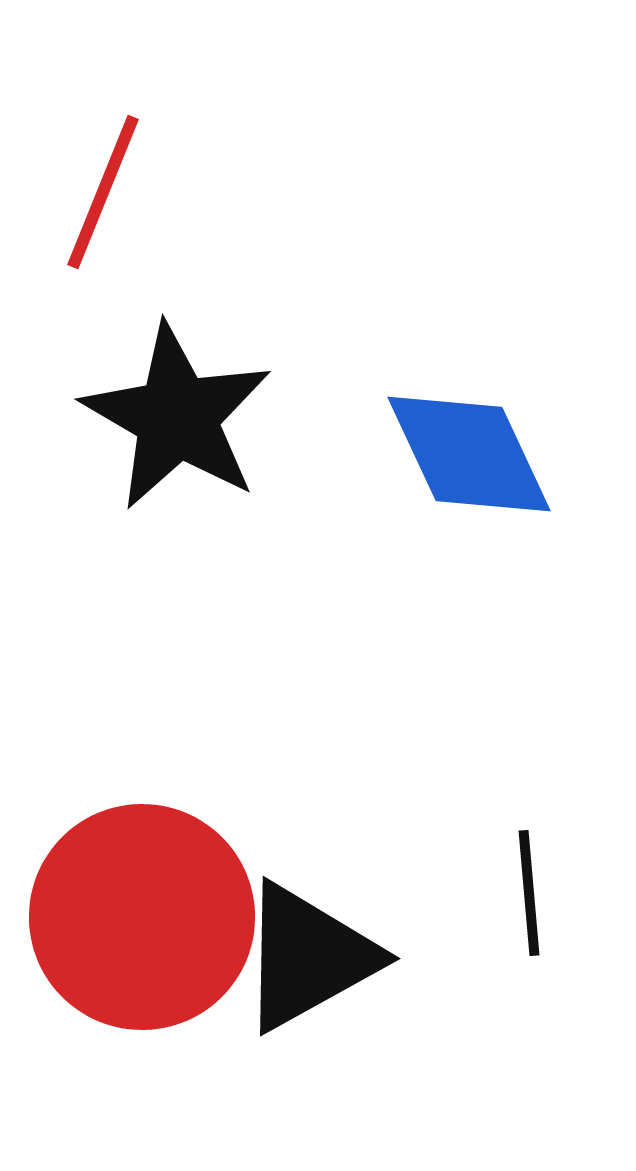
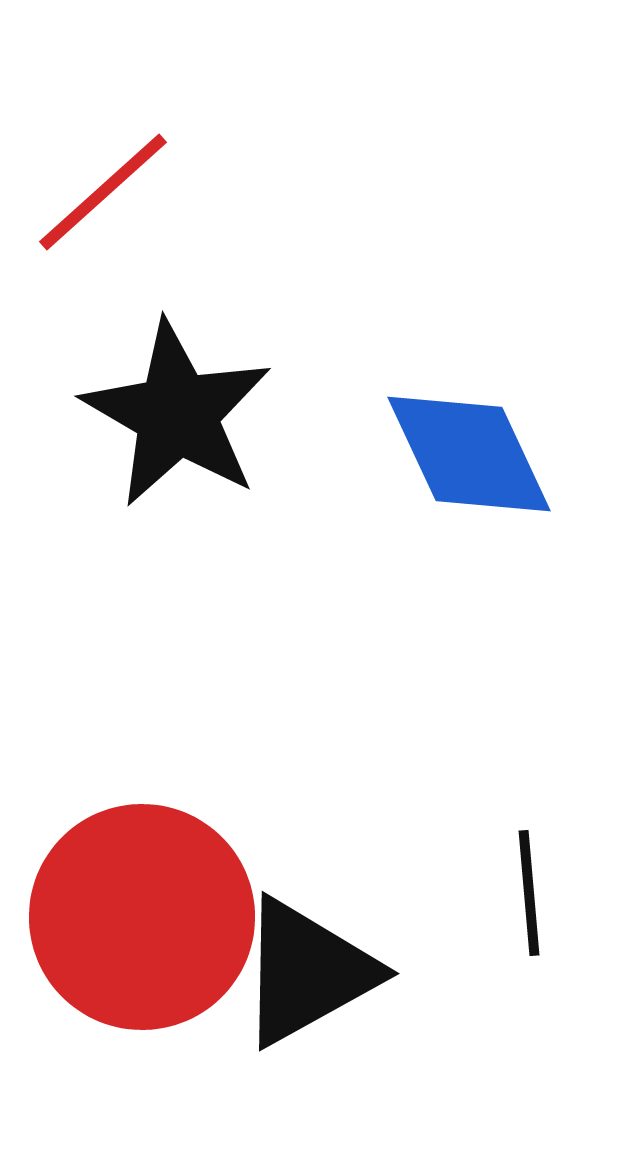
red line: rotated 26 degrees clockwise
black star: moved 3 px up
black triangle: moved 1 px left, 15 px down
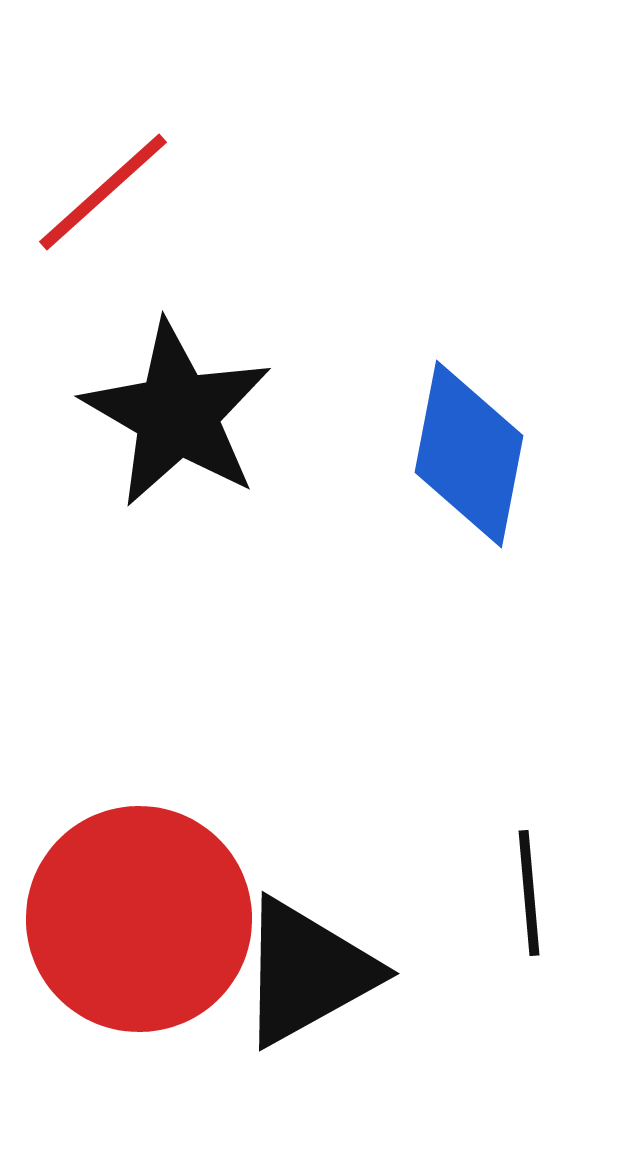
blue diamond: rotated 36 degrees clockwise
red circle: moved 3 px left, 2 px down
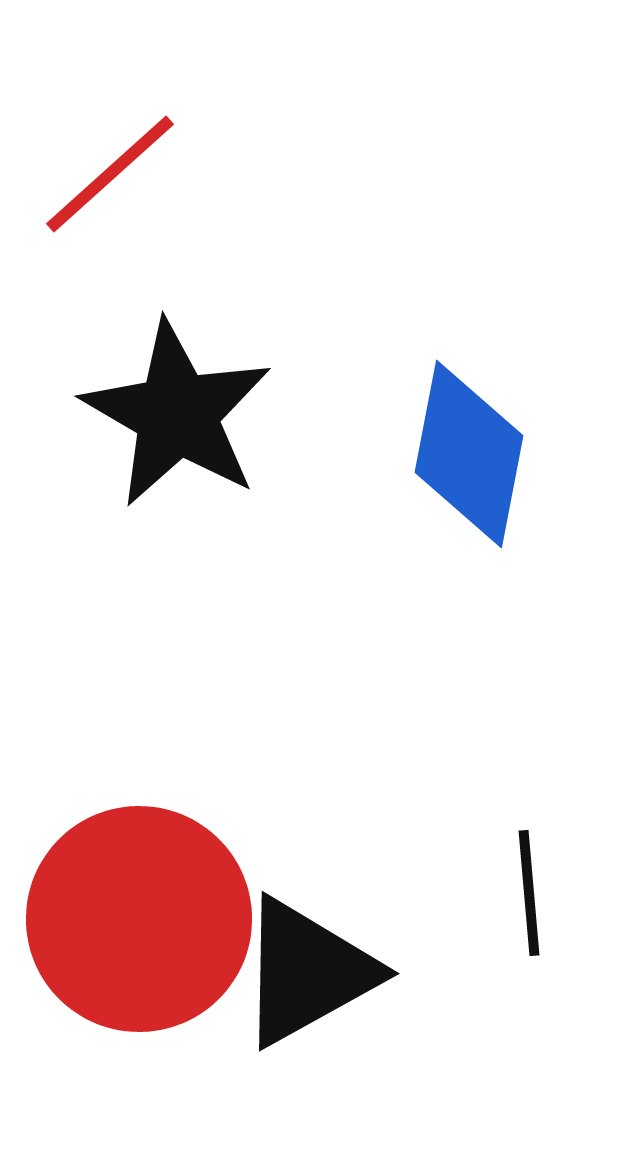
red line: moved 7 px right, 18 px up
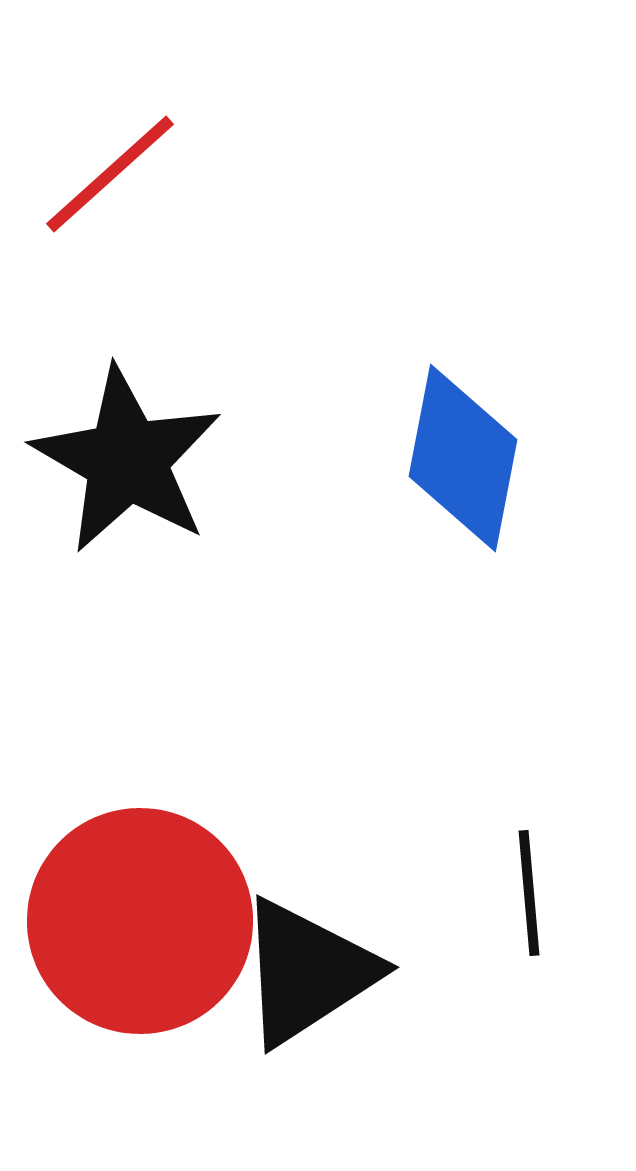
black star: moved 50 px left, 46 px down
blue diamond: moved 6 px left, 4 px down
red circle: moved 1 px right, 2 px down
black triangle: rotated 4 degrees counterclockwise
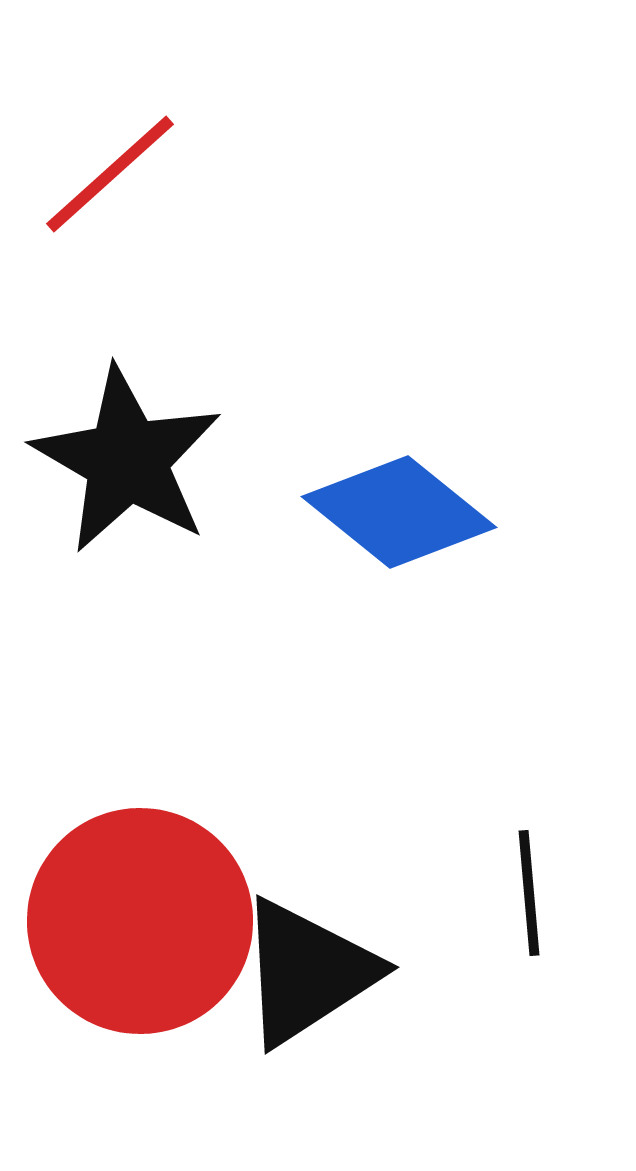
blue diamond: moved 64 px left, 54 px down; rotated 62 degrees counterclockwise
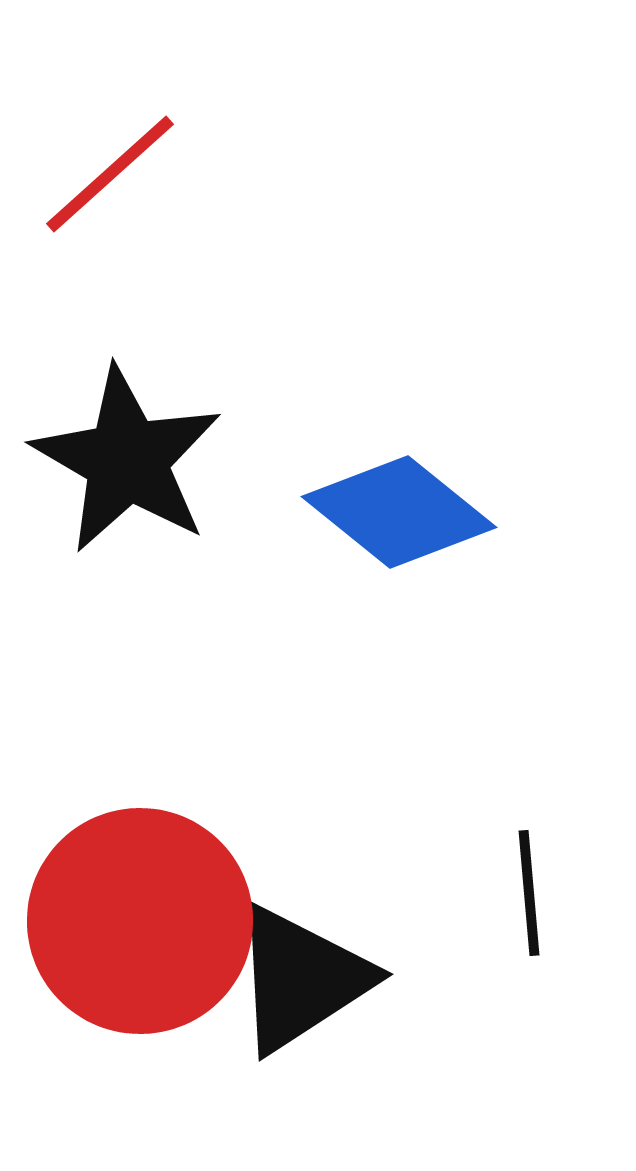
black triangle: moved 6 px left, 7 px down
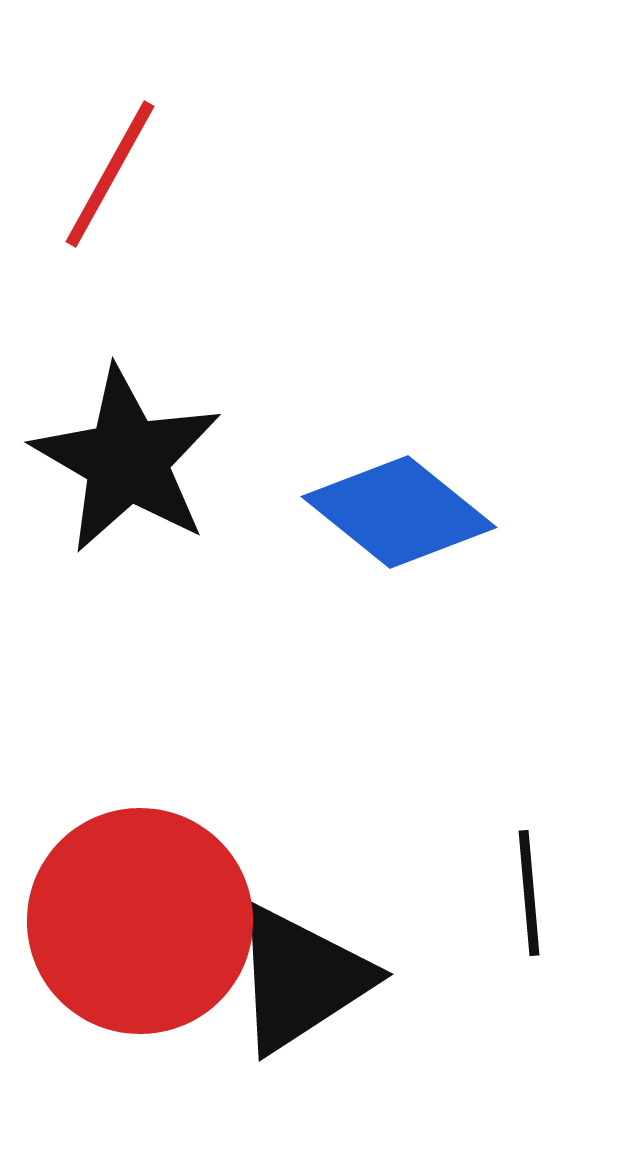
red line: rotated 19 degrees counterclockwise
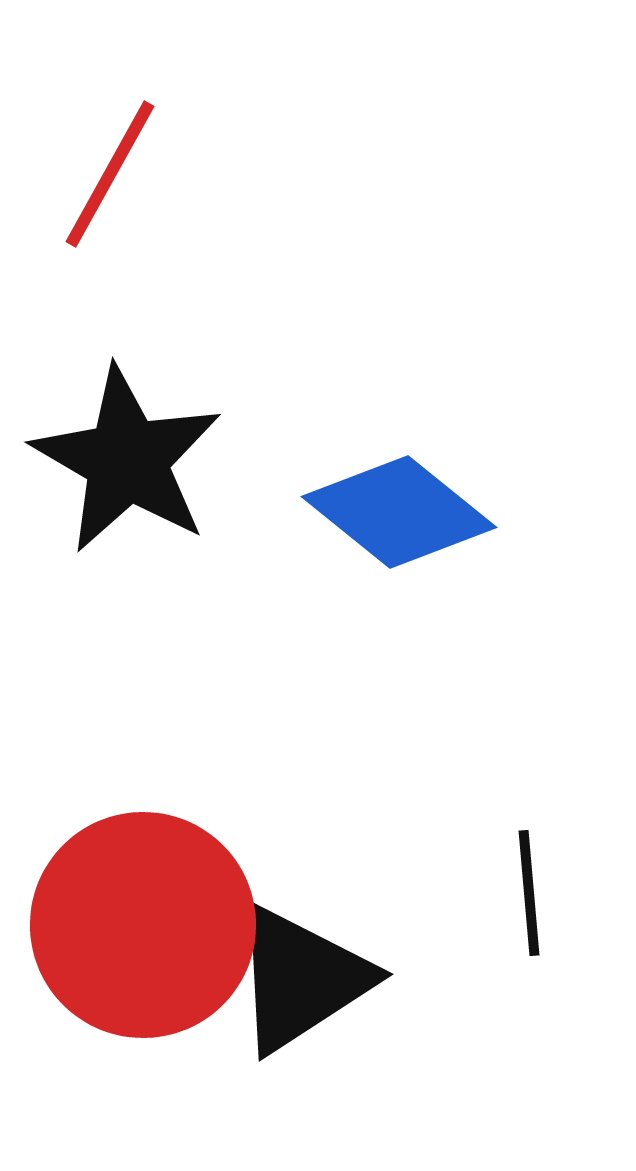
red circle: moved 3 px right, 4 px down
